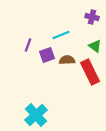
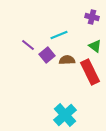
cyan line: moved 2 px left
purple line: rotated 72 degrees counterclockwise
purple square: rotated 21 degrees counterclockwise
cyan cross: moved 29 px right
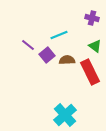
purple cross: moved 1 px down
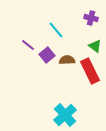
purple cross: moved 1 px left
cyan line: moved 3 px left, 5 px up; rotated 72 degrees clockwise
red rectangle: moved 1 px up
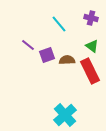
cyan line: moved 3 px right, 6 px up
green triangle: moved 3 px left
purple square: rotated 21 degrees clockwise
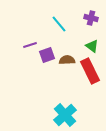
purple line: moved 2 px right; rotated 56 degrees counterclockwise
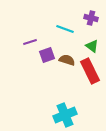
cyan line: moved 6 px right, 5 px down; rotated 30 degrees counterclockwise
purple line: moved 3 px up
brown semicircle: rotated 21 degrees clockwise
cyan cross: rotated 20 degrees clockwise
